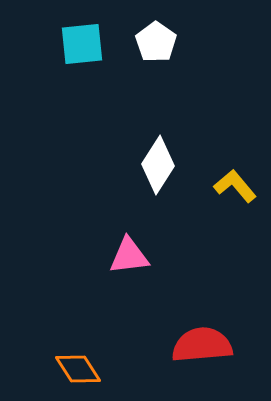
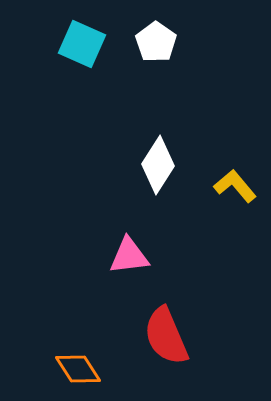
cyan square: rotated 30 degrees clockwise
red semicircle: moved 36 px left, 9 px up; rotated 108 degrees counterclockwise
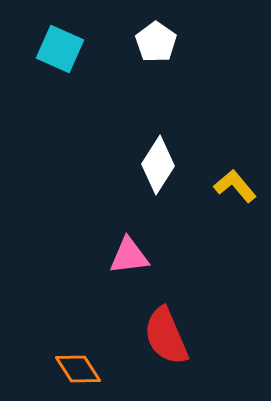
cyan square: moved 22 px left, 5 px down
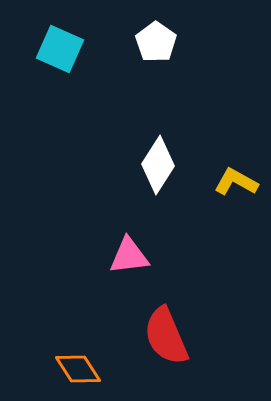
yellow L-shape: moved 1 px right, 4 px up; rotated 21 degrees counterclockwise
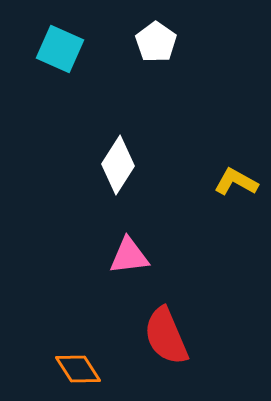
white diamond: moved 40 px left
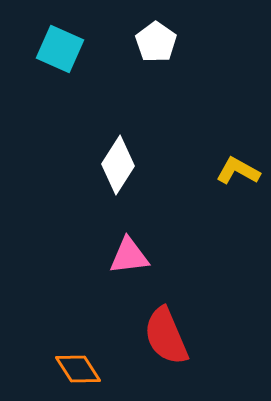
yellow L-shape: moved 2 px right, 11 px up
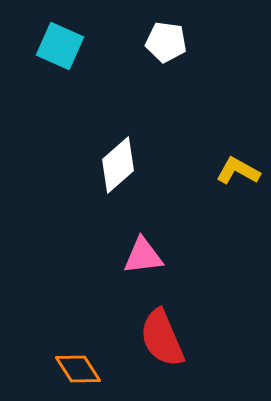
white pentagon: moved 10 px right; rotated 27 degrees counterclockwise
cyan square: moved 3 px up
white diamond: rotated 16 degrees clockwise
pink triangle: moved 14 px right
red semicircle: moved 4 px left, 2 px down
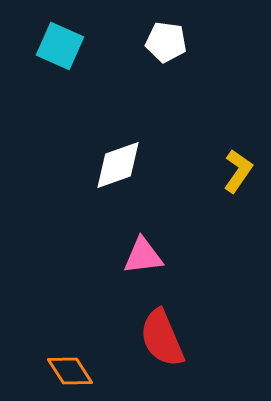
white diamond: rotated 22 degrees clockwise
yellow L-shape: rotated 96 degrees clockwise
orange diamond: moved 8 px left, 2 px down
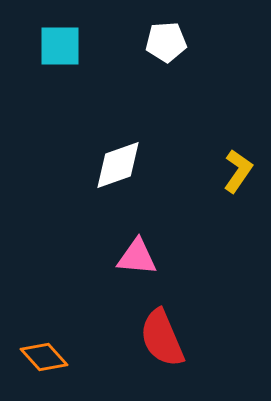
white pentagon: rotated 12 degrees counterclockwise
cyan square: rotated 24 degrees counterclockwise
pink triangle: moved 6 px left, 1 px down; rotated 12 degrees clockwise
orange diamond: moved 26 px left, 14 px up; rotated 9 degrees counterclockwise
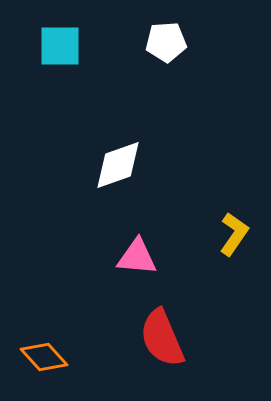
yellow L-shape: moved 4 px left, 63 px down
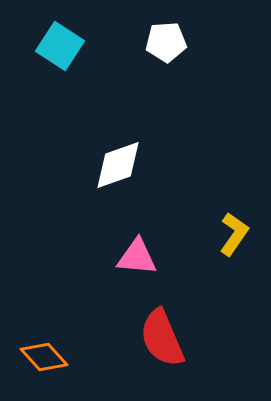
cyan square: rotated 33 degrees clockwise
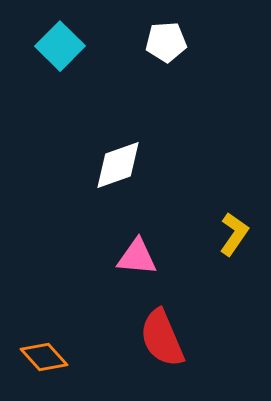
cyan square: rotated 12 degrees clockwise
